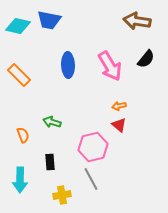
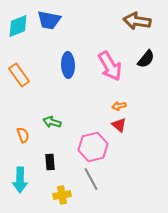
cyan diamond: rotated 35 degrees counterclockwise
orange rectangle: rotated 10 degrees clockwise
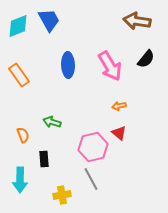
blue trapezoid: rotated 130 degrees counterclockwise
red triangle: moved 8 px down
black rectangle: moved 6 px left, 3 px up
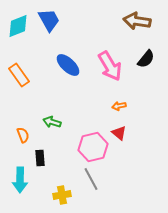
blue ellipse: rotated 45 degrees counterclockwise
black rectangle: moved 4 px left, 1 px up
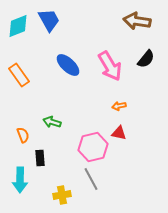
red triangle: rotated 28 degrees counterclockwise
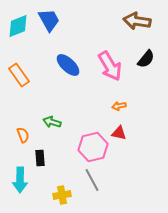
gray line: moved 1 px right, 1 px down
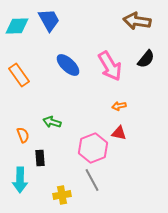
cyan diamond: moved 1 px left; rotated 20 degrees clockwise
pink hexagon: moved 1 px down; rotated 8 degrees counterclockwise
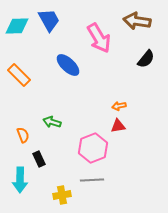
pink arrow: moved 11 px left, 28 px up
orange rectangle: rotated 10 degrees counterclockwise
red triangle: moved 1 px left, 7 px up; rotated 21 degrees counterclockwise
black rectangle: moved 1 px left, 1 px down; rotated 21 degrees counterclockwise
gray line: rotated 65 degrees counterclockwise
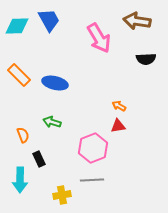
black semicircle: rotated 48 degrees clockwise
blue ellipse: moved 13 px left, 18 px down; rotated 30 degrees counterclockwise
orange arrow: rotated 40 degrees clockwise
